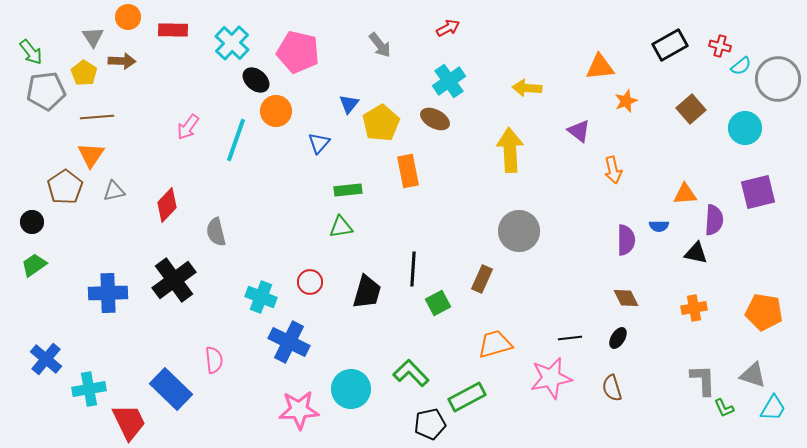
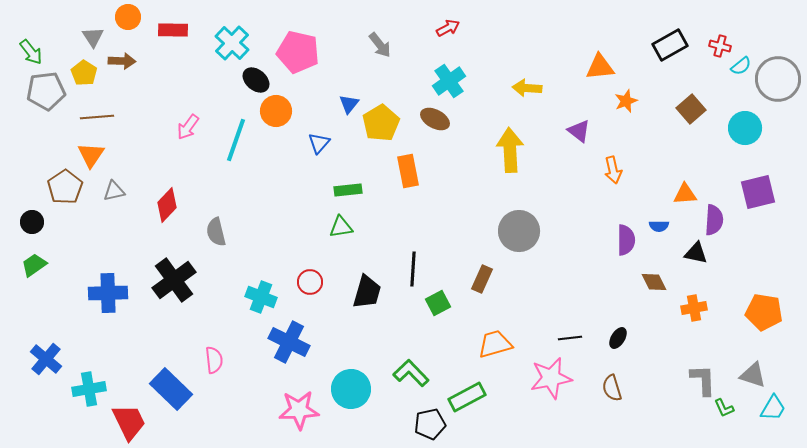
brown diamond at (626, 298): moved 28 px right, 16 px up
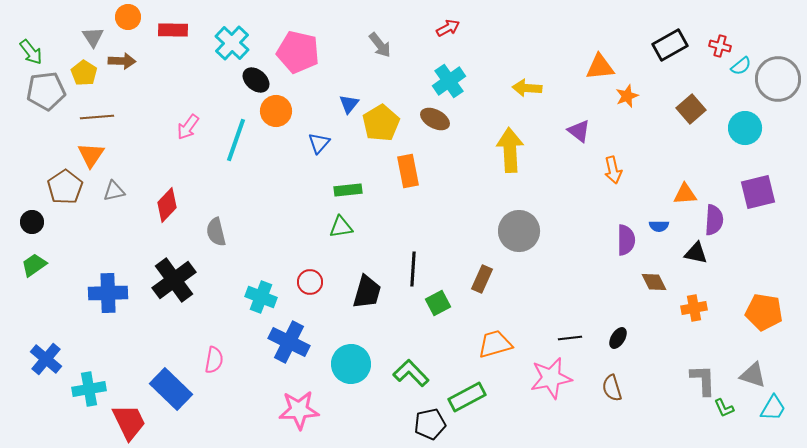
orange star at (626, 101): moved 1 px right, 5 px up
pink semicircle at (214, 360): rotated 16 degrees clockwise
cyan circle at (351, 389): moved 25 px up
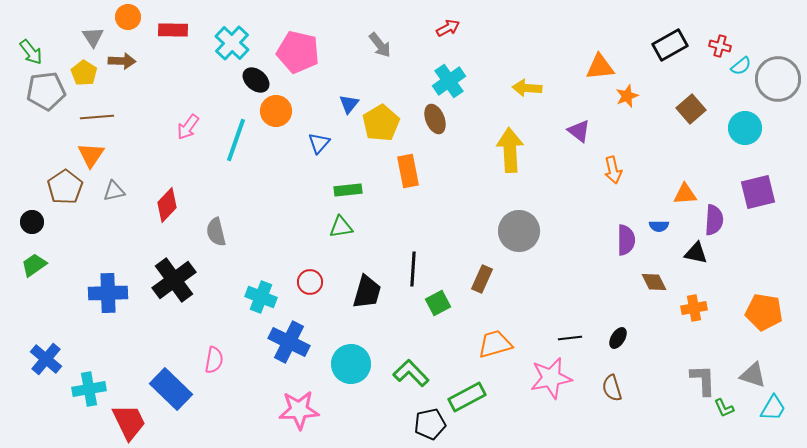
brown ellipse at (435, 119): rotated 40 degrees clockwise
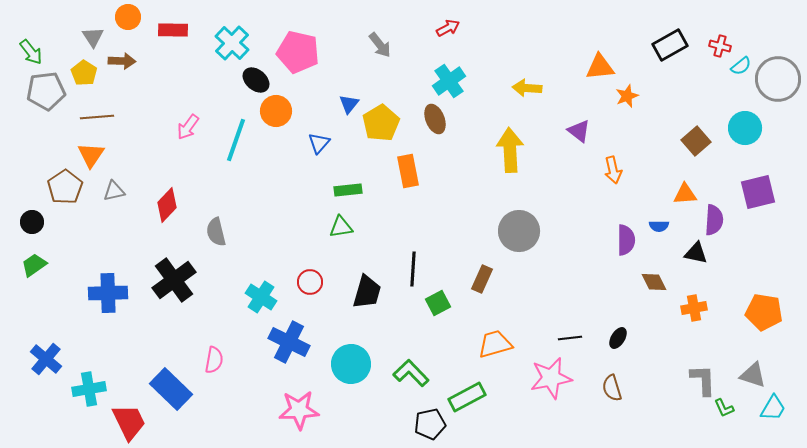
brown square at (691, 109): moved 5 px right, 32 px down
cyan cross at (261, 297): rotated 12 degrees clockwise
